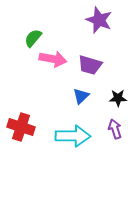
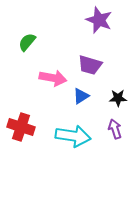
green semicircle: moved 6 px left, 4 px down
pink arrow: moved 19 px down
blue triangle: rotated 12 degrees clockwise
cyan arrow: rotated 8 degrees clockwise
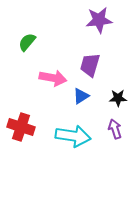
purple star: rotated 28 degrees counterclockwise
purple trapezoid: rotated 90 degrees clockwise
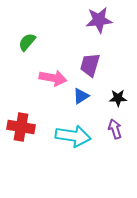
red cross: rotated 8 degrees counterclockwise
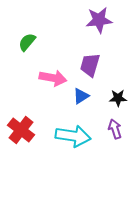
red cross: moved 3 px down; rotated 28 degrees clockwise
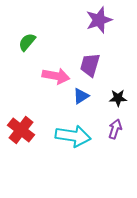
purple star: rotated 12 degrees counterclockwise
pink arrow: moved 3 px right, 2 px up
purple arrow: rotated 36 degrees clockwise
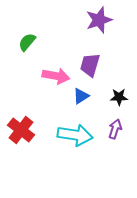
black star: moved 1 px right, 1 px up
cyan arrow: moved 2 px right, 1 px up
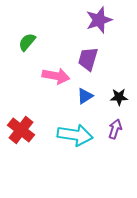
purple trapezoid: moved 2 px left, 6 px up
blue triangle: moved 4 px right
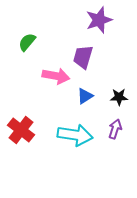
purple trapezoid: moved 5 px left, 2 px up
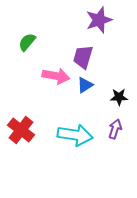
blue triangle: moved 11 px up
